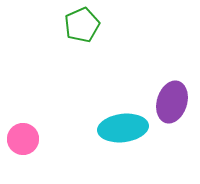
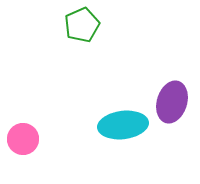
cyan ellipse: moved 3 px up
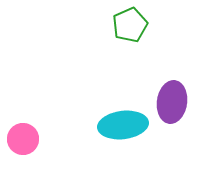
green pentagon: moved 48 px right
purple ellipse: rotated 9 degrees counterclockwise
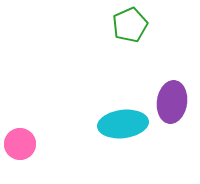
cyan ellipse: moved 1 px up
pink circle: moved 3 px left, 5 px down
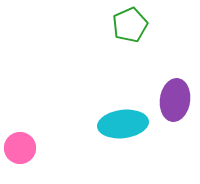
purple ellipse: moved 3 px right, 2 px up
pink circle: moved 4 px down
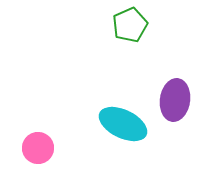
cyan ellipse: rotated 33 degrees clockwise
pink circle: moved 18 px right
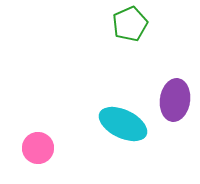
green pentagon: moved 1 px up
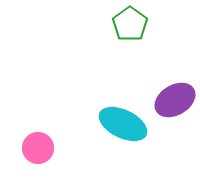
green pentagon: rotated 12 degrees counterclockwise
purple ellipse: rotated 51 degrees clockwise
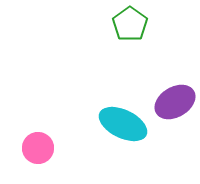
purple ellipse: moved 2 px down
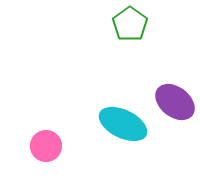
purple ellipse: rotated 69 degrees clockwise
pink circle: moved 8 px right, 2 px up
